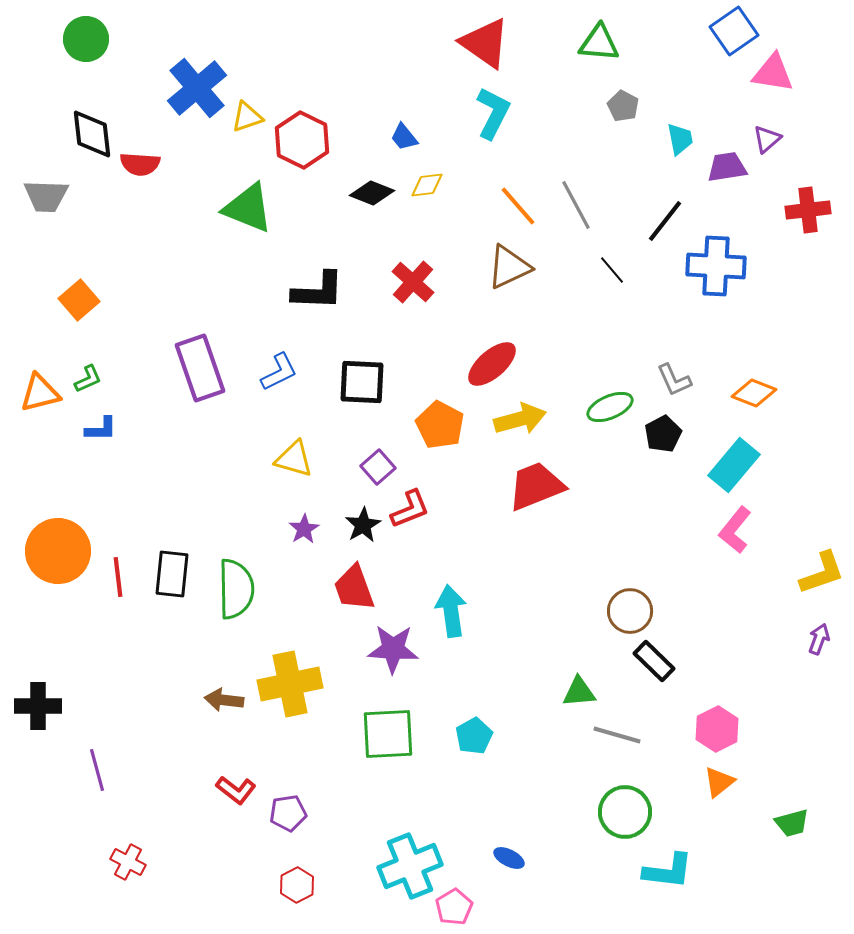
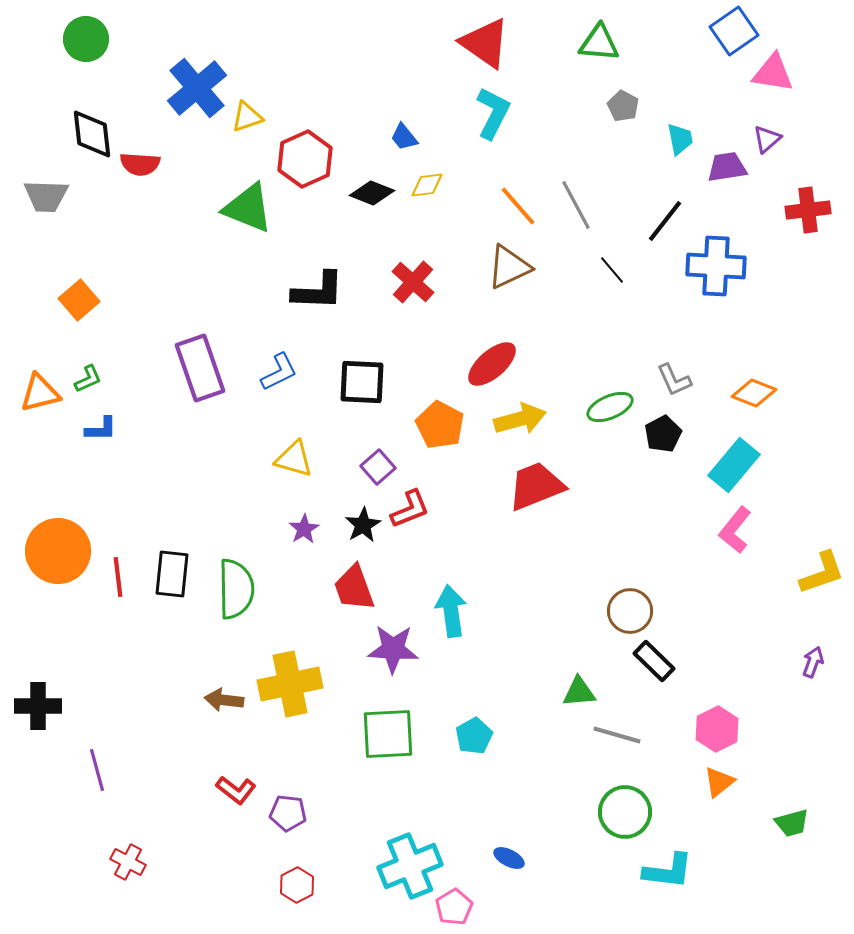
red hexagon at (302, 140): moved 3 px right, 19 px down; rotated 10 degrees clockwise
purple arrow at (819, 639): moved 6 px left, 23 px down
purple pentagon at (288, 813): rotated 15 degrees clockwise
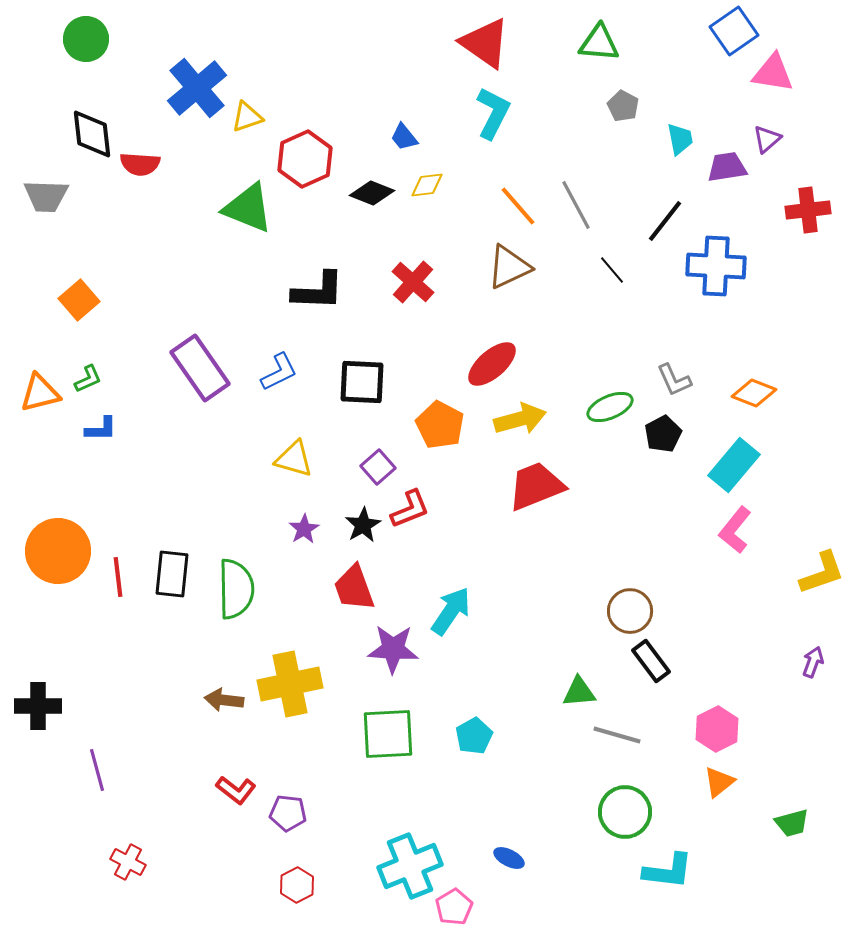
purple rectangle at (200, 368): rotated 16 degrees counterclockwise
cyan arrow at (451, 611): rotated 42 degrees clockwise
black rectangle at (654, 661): moved 3 px left; rotated 9 degrees clockwise
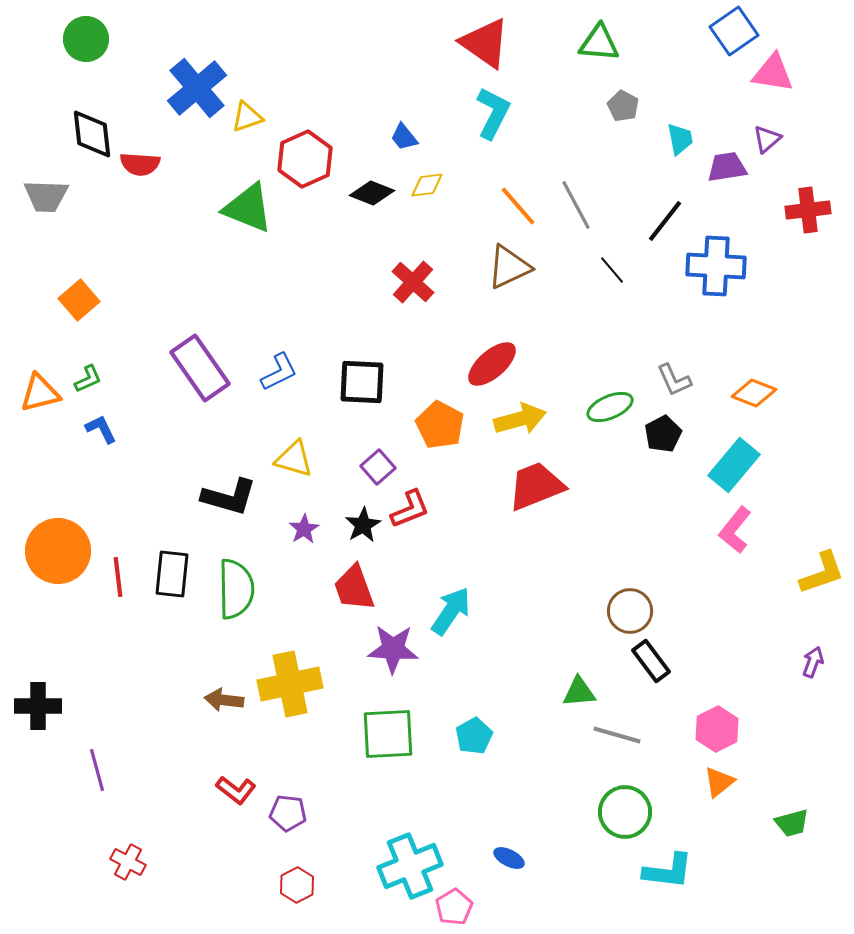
black L-shape at (318, 291): moved 89 px left, 206 px down; rotated 14 degrees clockwise
blue L-shape at (101, 429): rotated 116 degrees counterclockwise
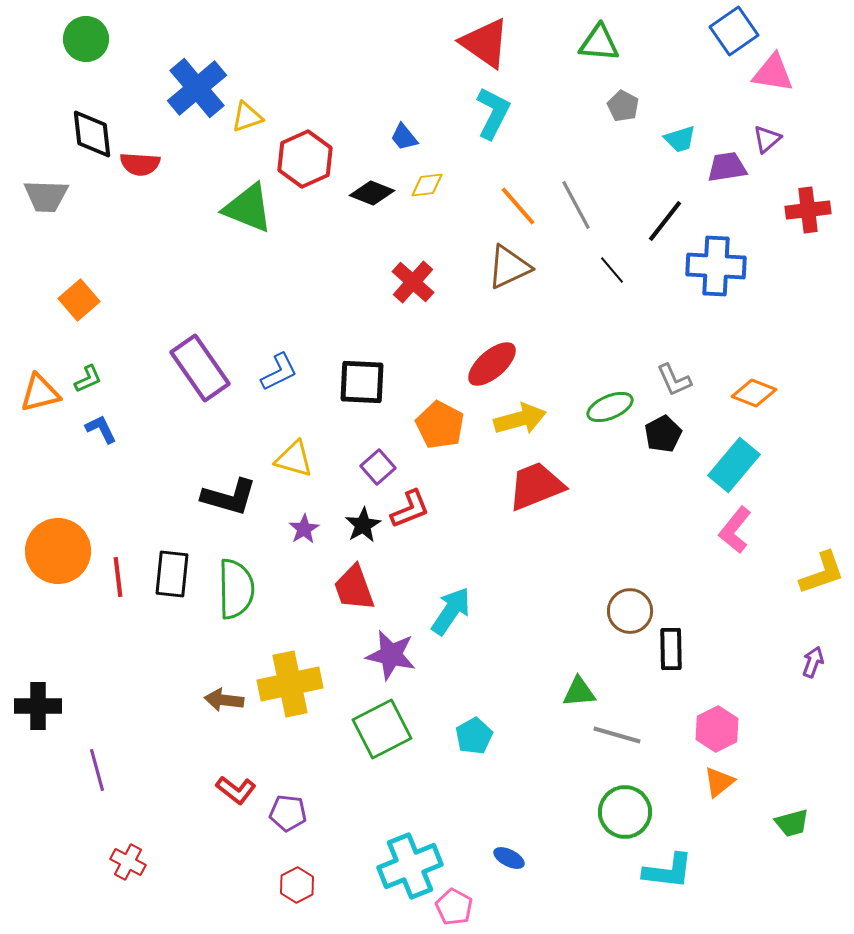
cyan trapezoid at (680, 139): rotated 84 degrees clockwise
purple star at (393, 649): moved 2 px left, 6 px down; rotated 9 degrees clockwise
black rectangle at (651, 661): moved 20 px right, 12 px up; rotated 36 degrees clockwise
green square at (388, 734): moved 6 px left, 5 px up; rotated 24 degrees counterclockwise
pink pentagon at (454, 907): rotated 12 degrees counterclockwise
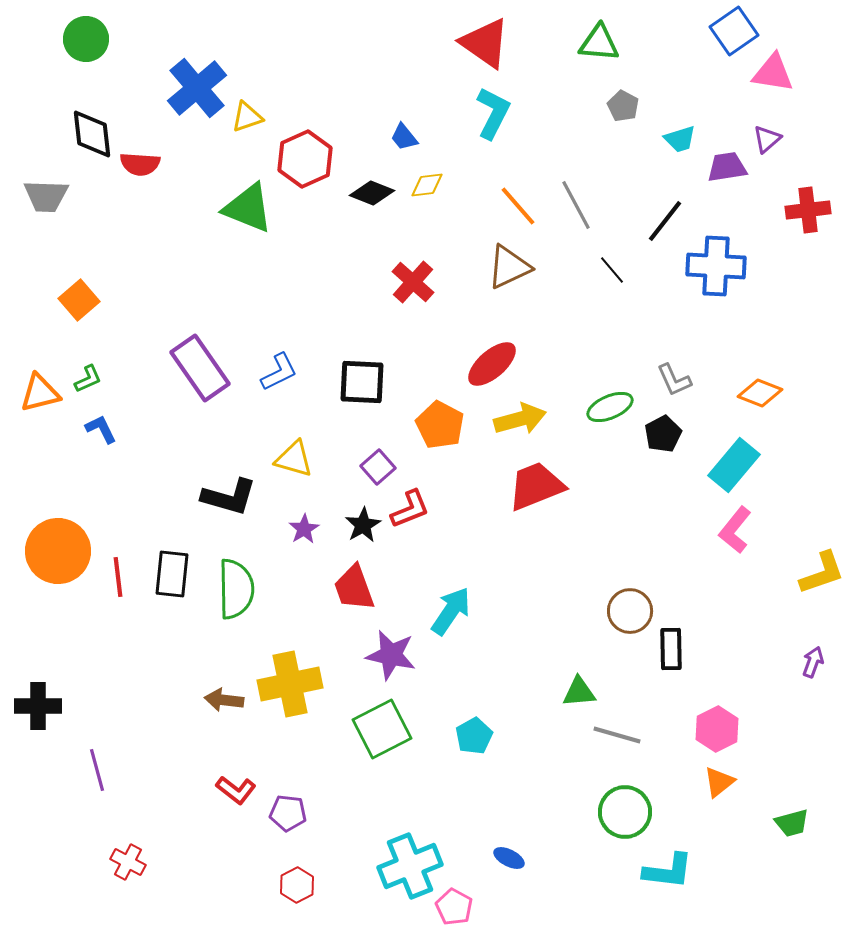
orange diamond at (754, 393): moved 6 px right
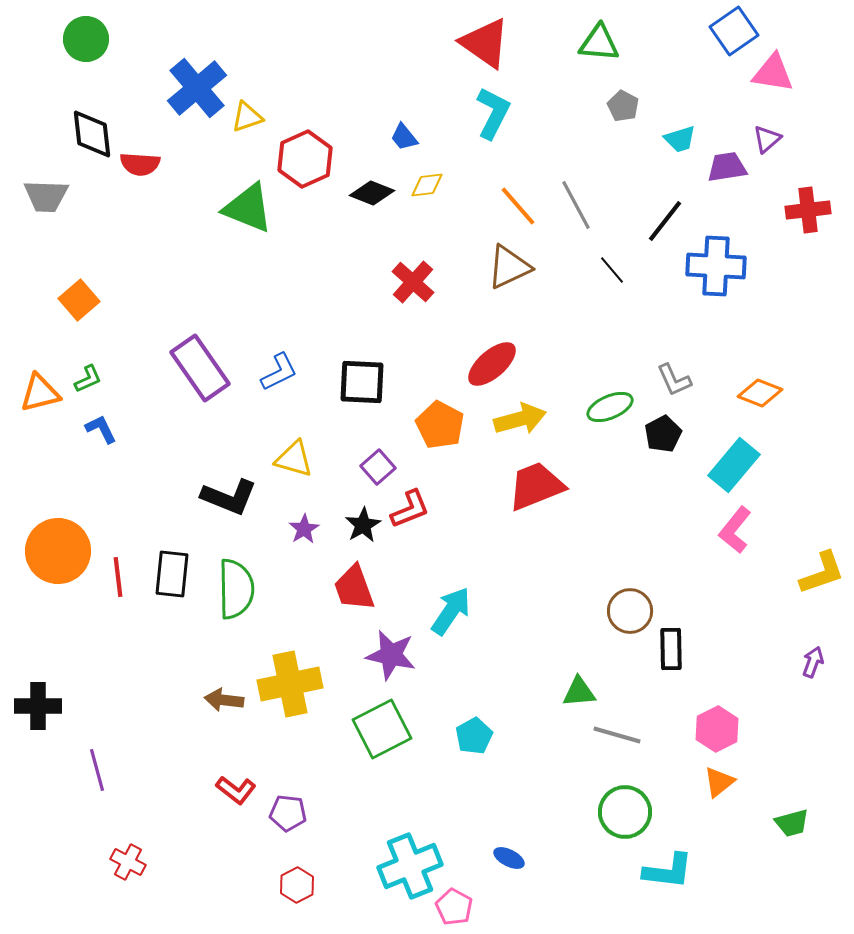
black L-shape at (229, 497): rotated 6 degrees clockwise
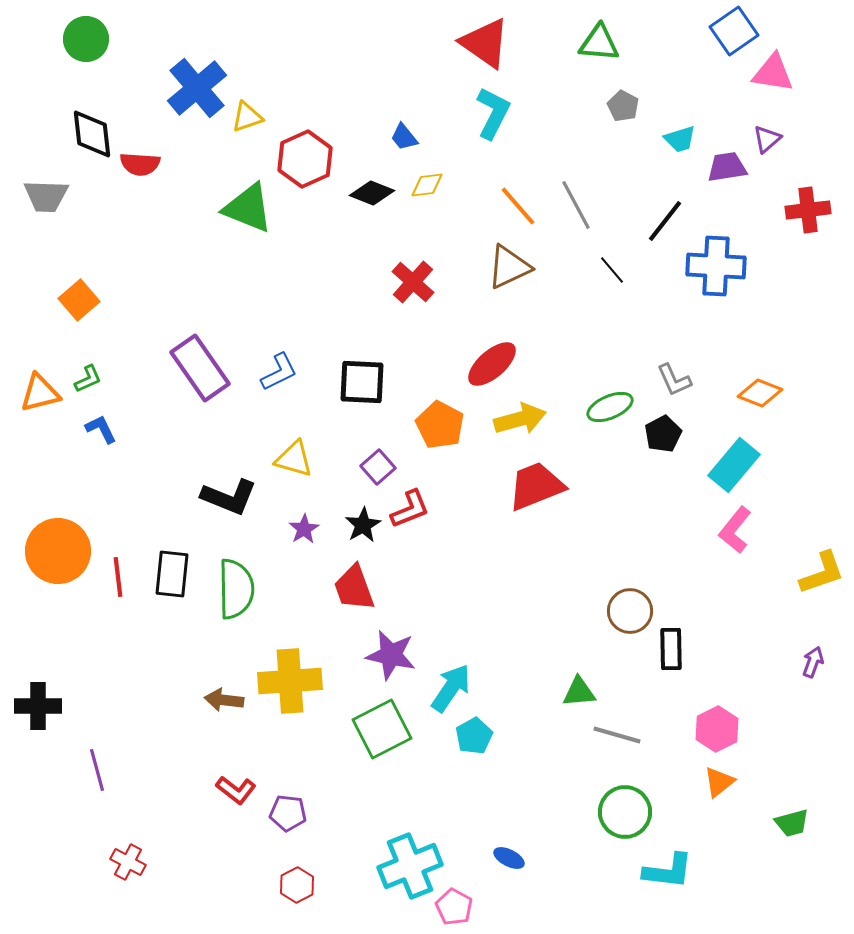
cyan arrow at (451, 611): moved 77 px down
yellow cross at (290, 684): moved 3 px up; rotated 8 degrees clockwise
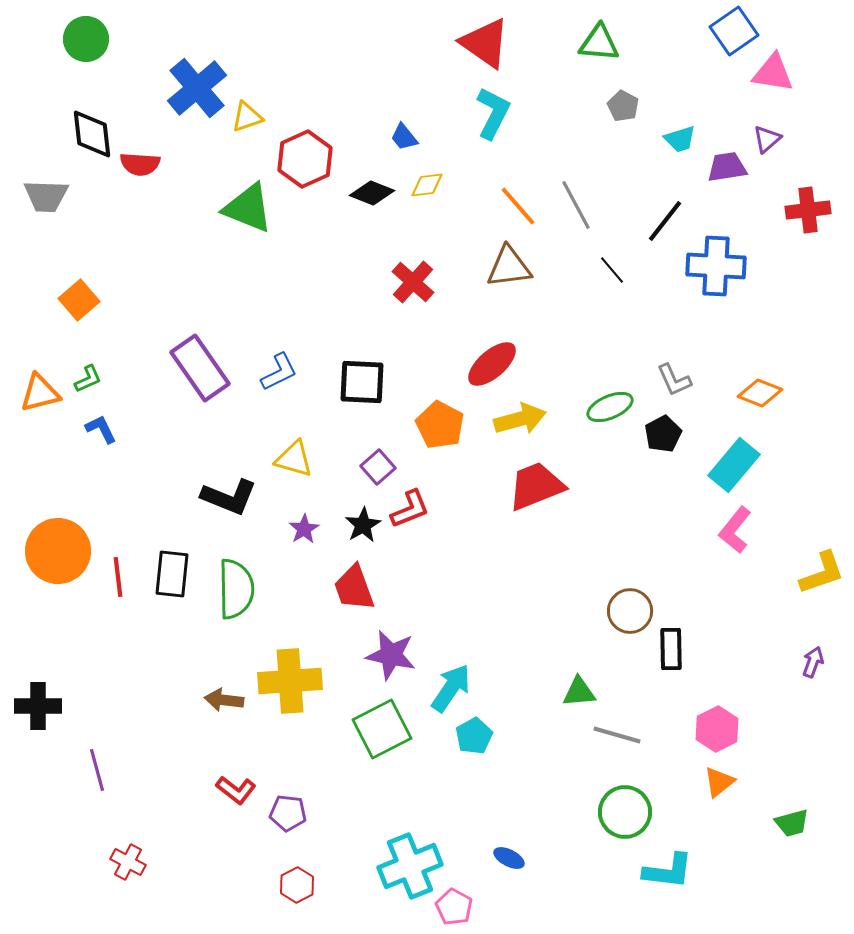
brown triangle at (509, 267): rotated 18 degrees clockwise
